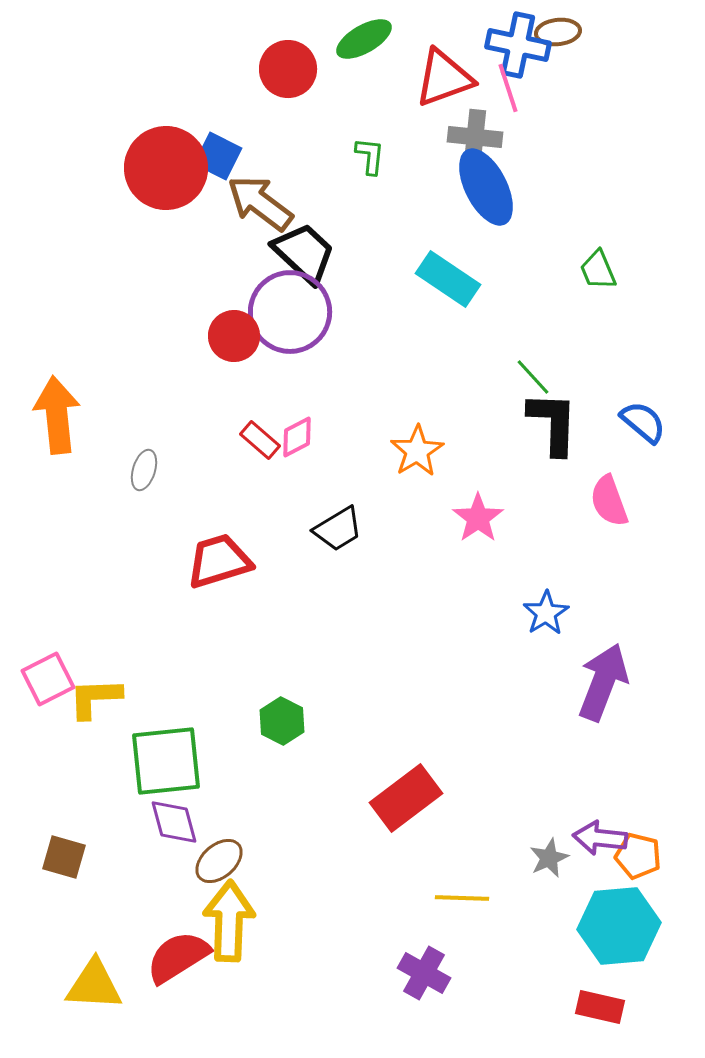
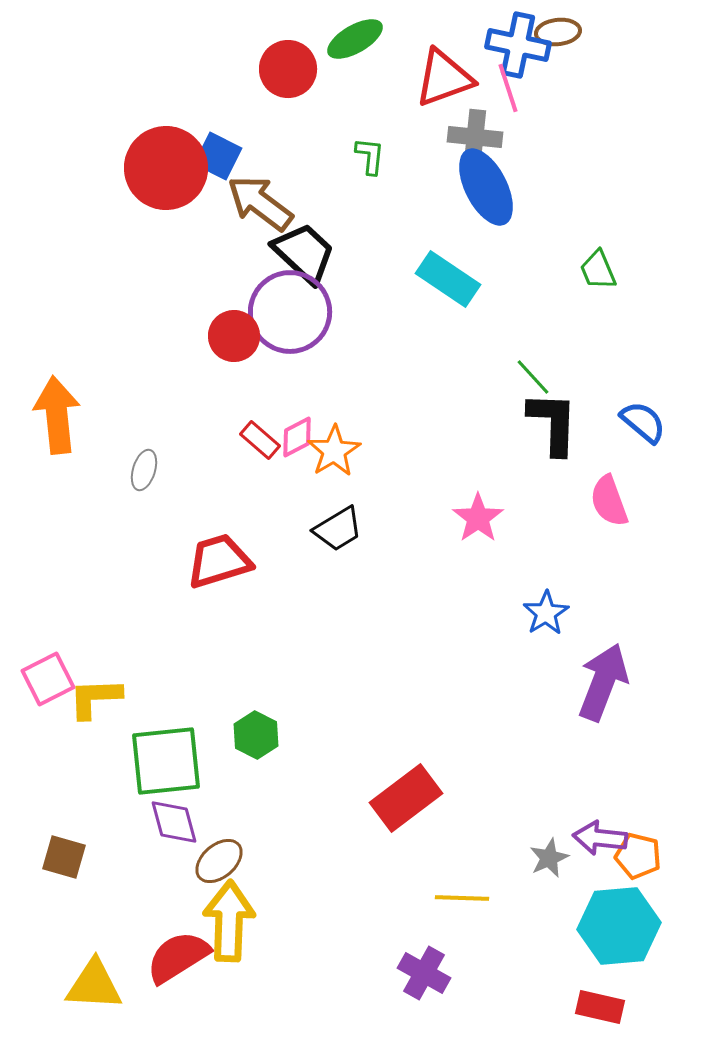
green ellipse at (364, 39): moved 9 px left
orange star at (417, 451): moved 83 px left
green hexagon at (282, 721): moved 26 px left, 14 px down
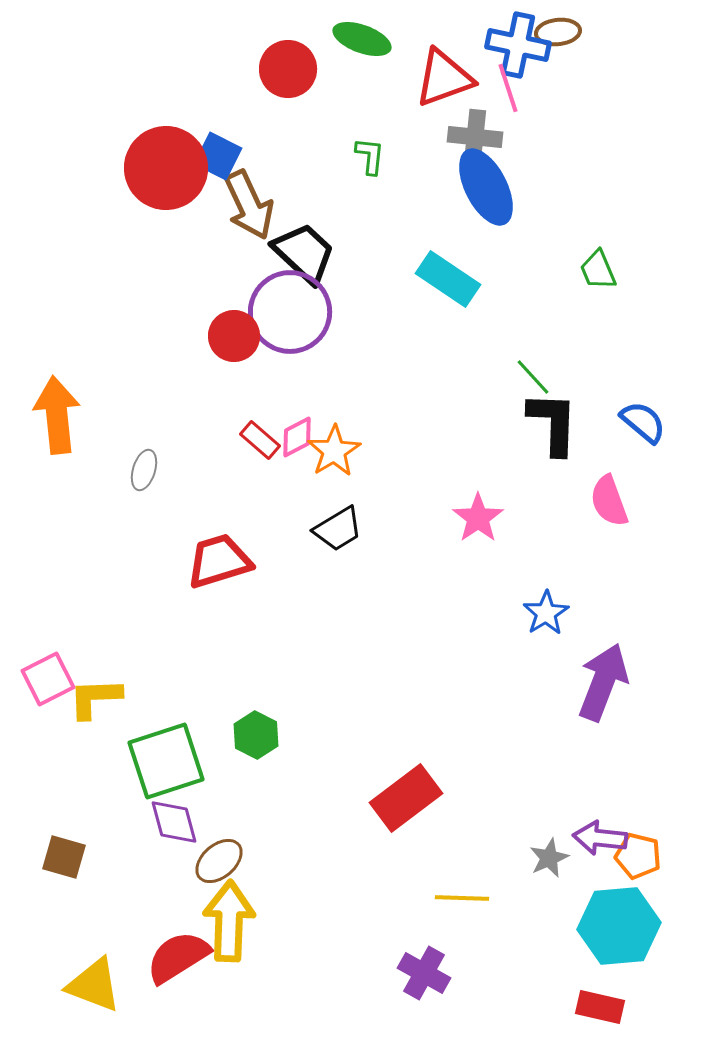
green ellipse at (355, 39): moved 7 px right; rotated 50 degrees clockwise
brown arrow at (260, 203): moved 11 px left, 2 px down; rotated 152 degrees counterclockwise
green square at (166, 761): rotated 12 degrees counterclockwise
yellow triangle at (94, 985): rotated 18 degrees clockwise
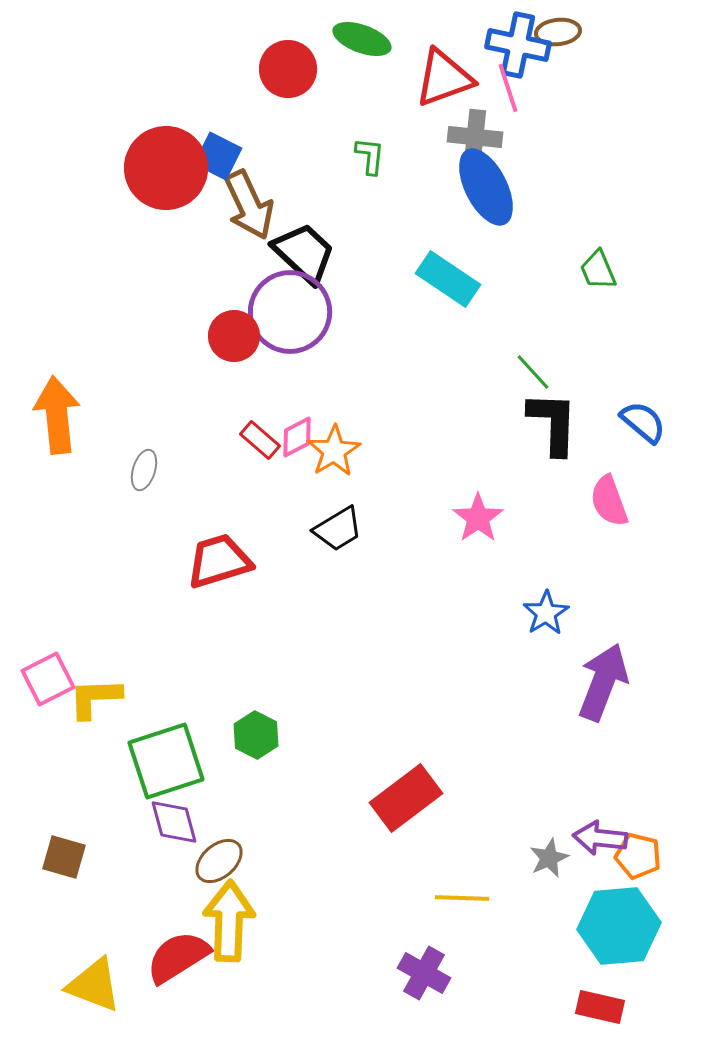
green line at (533, 377): moved 5 px up
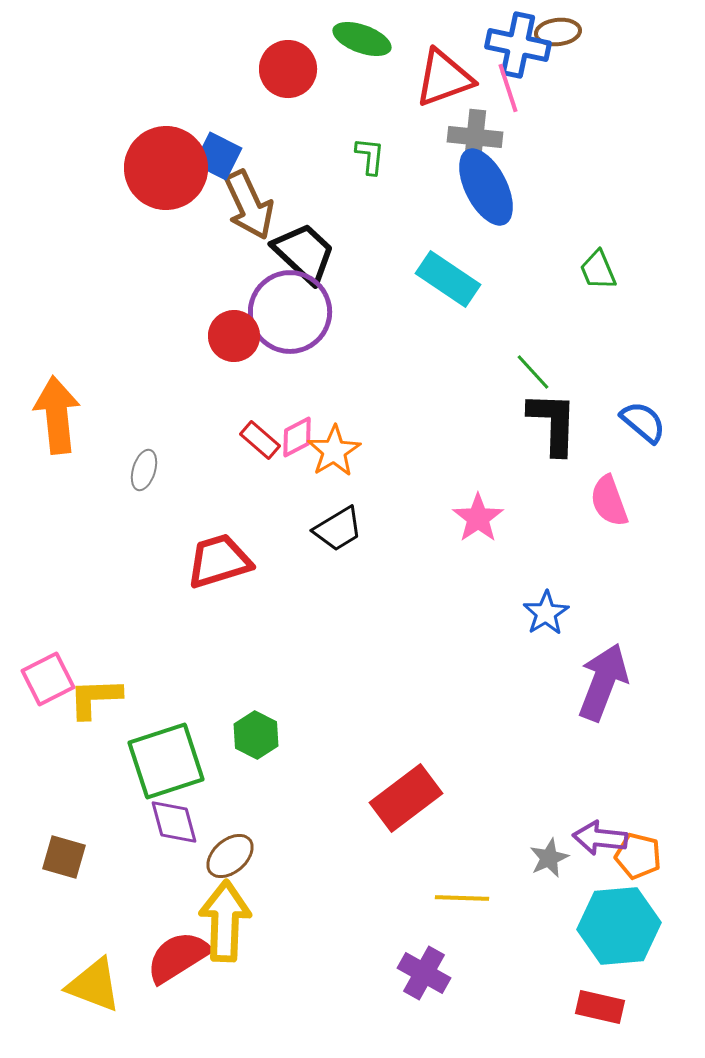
brown ellipse at (219, 861): moved 11 px right, 5 px up
yellow arrow at (229, 921): moved 4 px left
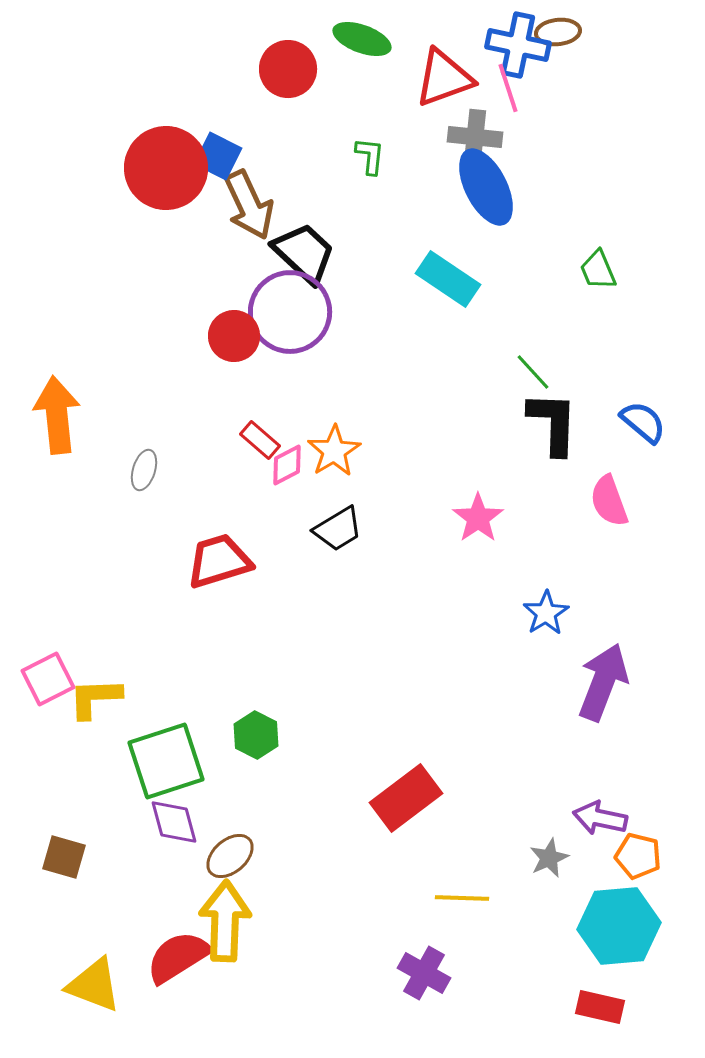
pink diamond at (297, 437): moved 10 px left, 28 px down
purple arrow at (600, 838): moved 20 px up; rotated 6 degrees clockwise
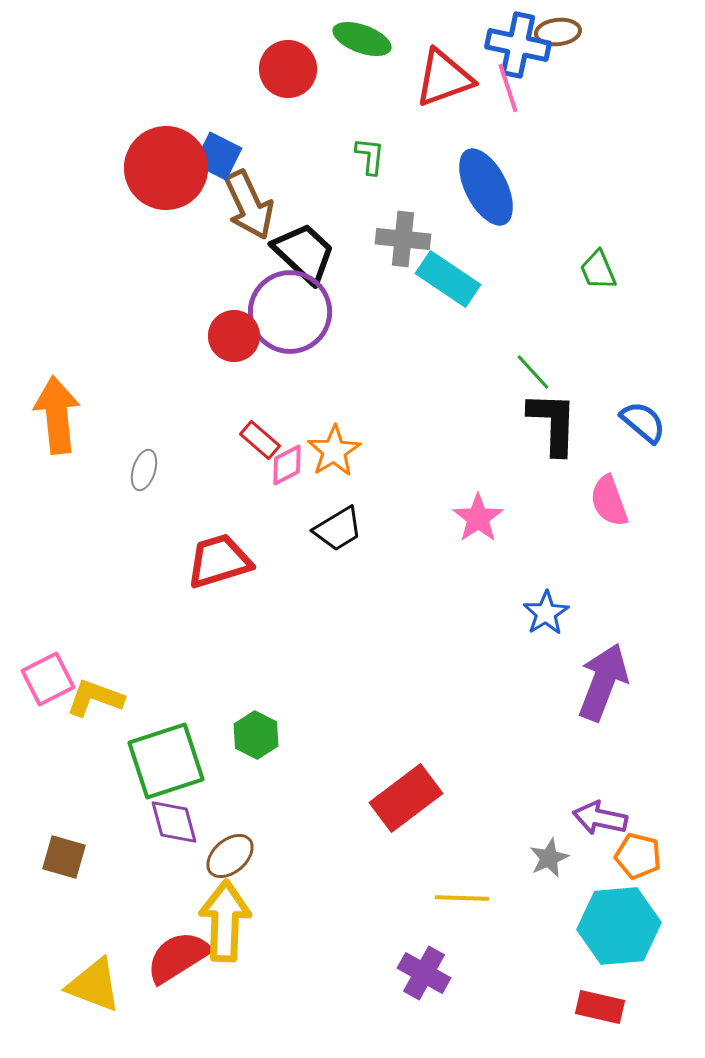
gray cross at (475, 137): moved 72 px left, 102 px down
yellow L-shape at (95, 698): rotated 22 degrees clockwise
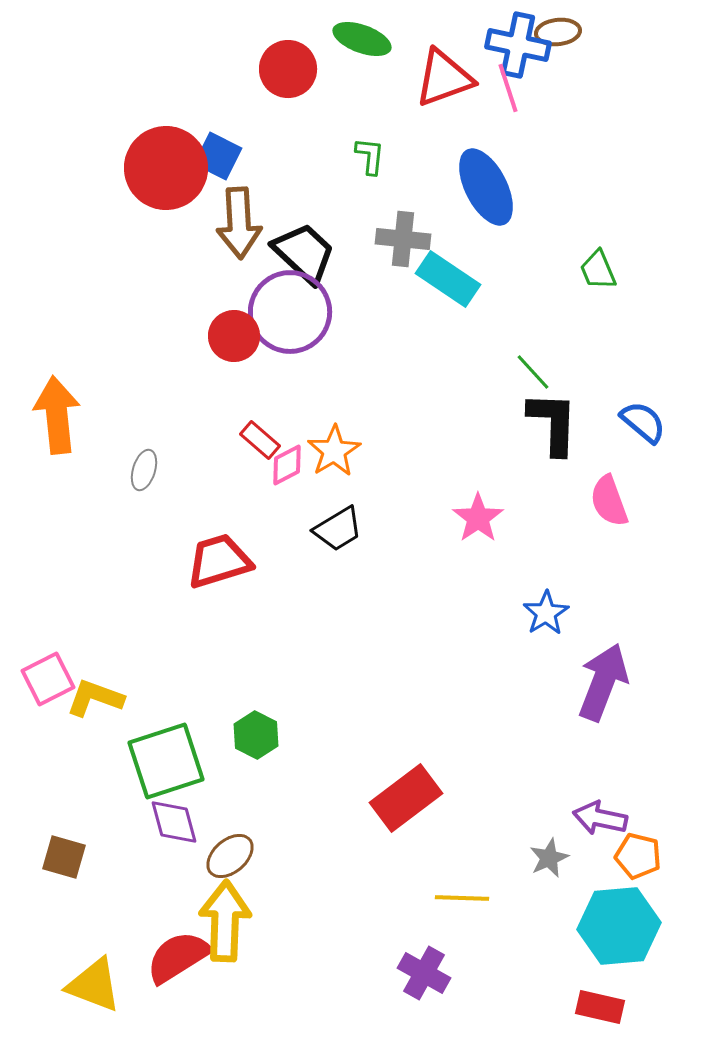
brown arrow at (249, 205): moved 10 px left, 18 px down; rotated 22 degrees clockwise
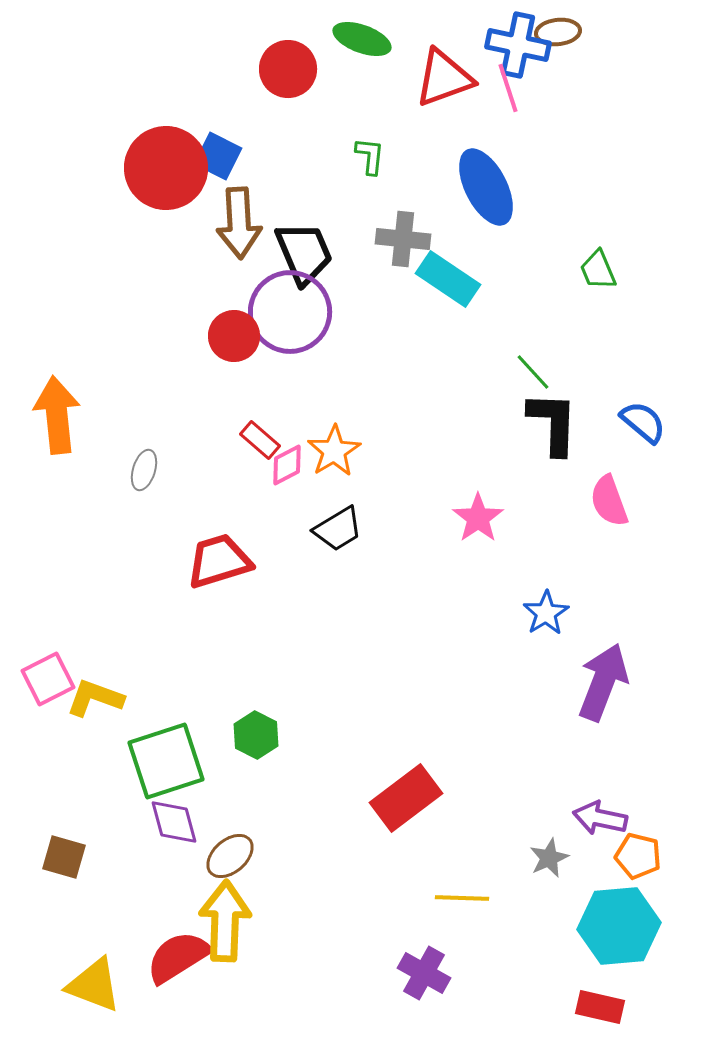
black trapezoid at (304, 253): rotated 24 degrees clockwise
